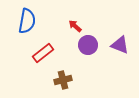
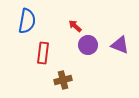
red rectangle: rotated 45 degrees counterclockwise
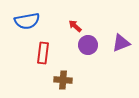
blue semicircle: rotated 70 degrees clockwise
purple triangle: moved 1 px right, 2 px up; rotated 42 degrees counterclockwise
brown cross: rotated 18 degrees clockwise
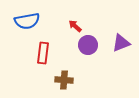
brown cross: moved 1 px right
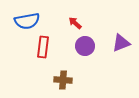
red arrow: moved 3 px up
purple circle: moved 3 px left, 1 px down
red rectangle: moved 6 px up
brown cross: moved 1 px left
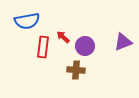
red arrow: moved 12 px left, 14 px down
purple triangle: moved 2 px right, 1 px up
brown cross: moved 13 px right, 10 px up
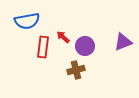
brown cross: rotated 18 degrees counterclockwise
